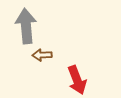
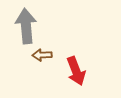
red arrow: moved 1 px left, 9 px up
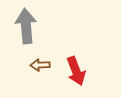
brown arrow: moved 2 px left, 10 px down
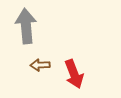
red arrow: moved 2 px left, 3 px down
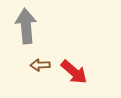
red arrow: moved 2 px up; rotated 28 degrees counterclockwise
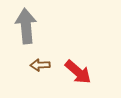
red arrow: moved 4 px right
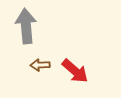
red arrow: moved 3 px left, 1 px up
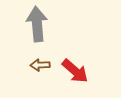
gray arrow: moved 11 px right, 2 px up
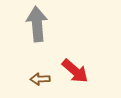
brown arrow: moved 14 px down
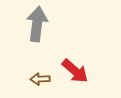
gray arrow: rotated 12 degrees clockwise
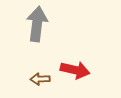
red arrow: moved 1 px up; rotated 28 degrees counterclockwise
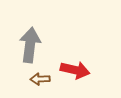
gray arrow: moved 7 px left, 21 px down
